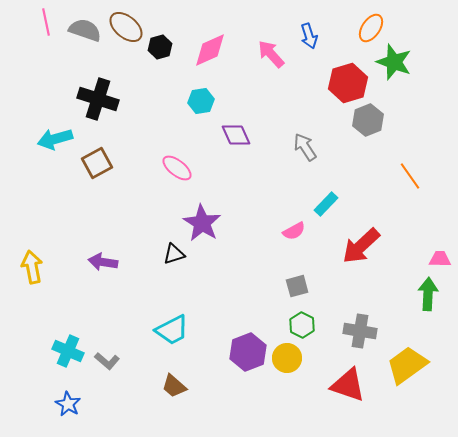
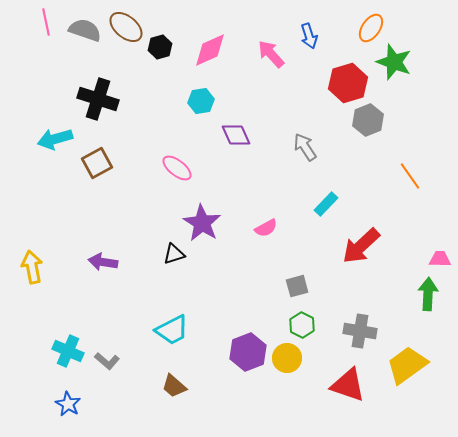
pink semicircle: moved 28 px left, 3 px up
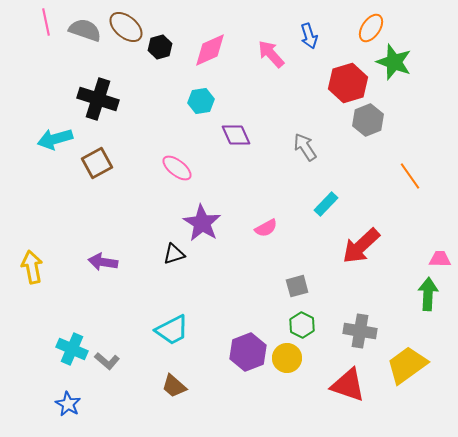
cyan cross: moved 4 px right, 2 px up
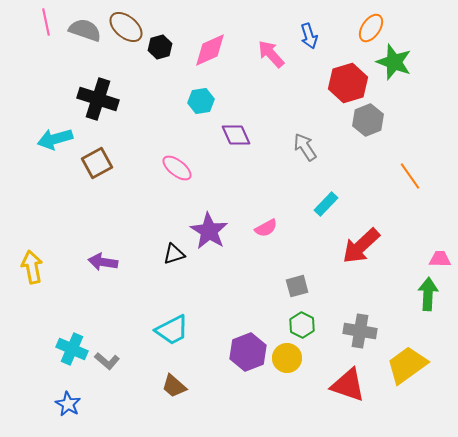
purple star: moved 7 px right, 8 px down
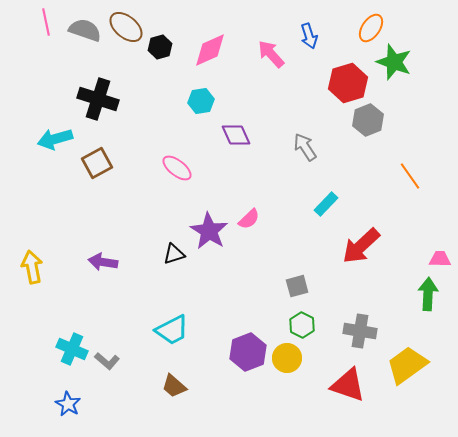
pink semicircle: moved 17 px left, 9 px up; rotated 15 degrees counterclockwise
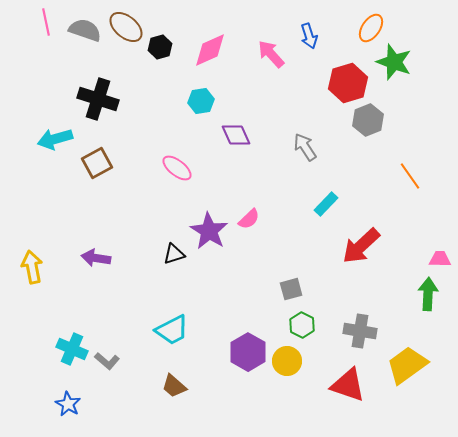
purple arrow: moved 7 px left, 4 px up
gray square: moved 6 px left, 3 px down
purple hexagon: rotated 9 degrees counterclockwise
yellow circle: moved 3 px down
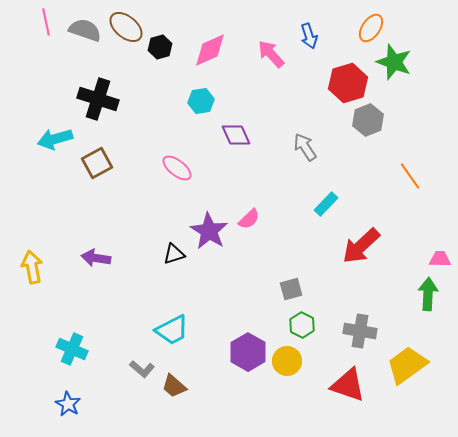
gray L-shape: moved 35 px right, 8 px down
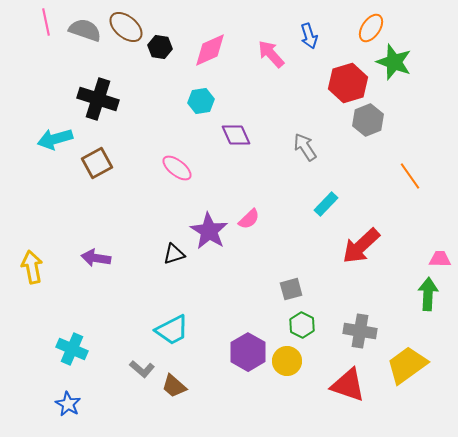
black hexagon: rotated 25 degrees clockwise
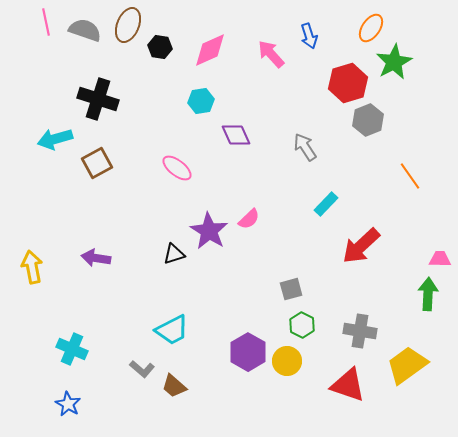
brown ellipse: moved 2 px right, 2 px up; rotated 72 degrees clockwise
green star: rotated 24 degrees clockwise
